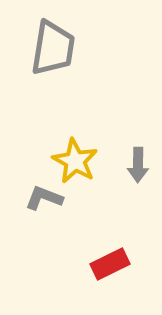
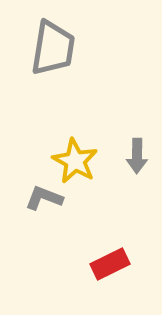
gray arrow: moved 1 px left, 9 px up
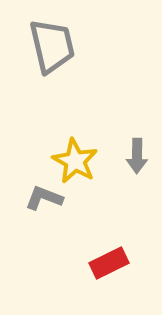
gray trapezoid: moved 1 px left, 2 px up; rotated 22 degrees counterclockwise
red rectangle: moved 1 px left, 1 px up
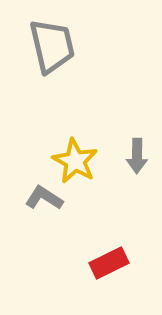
gray L-shape: rotated 12 degrees clockwise
